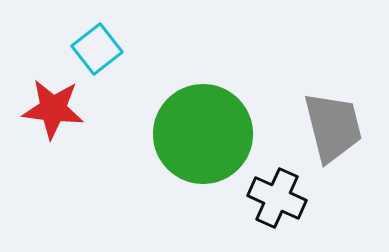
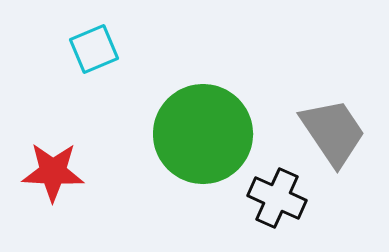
cyan square: moved 3 px left; rotated 15 degrees clockwise
red star: moved 63 px down; rotated 4 degrees counterclockwise
gray trapezoid: moved 5 px down; rotated 20 degrees counterclockwise
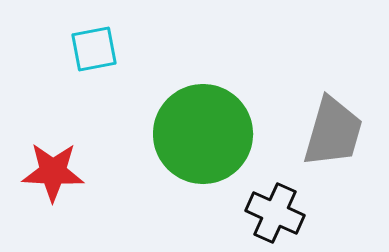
cyan square: rotated 12 degrees clockwise
gray trapezoid: rotated 50 degrees clockwise
black cross: moved 2 px left, 15 px down
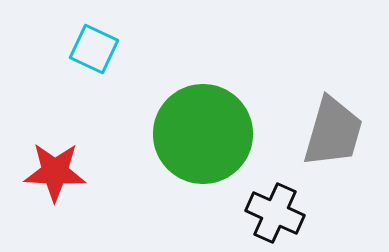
cyan square: rotated 36 degrees clockwise
red star: moved 2 px right
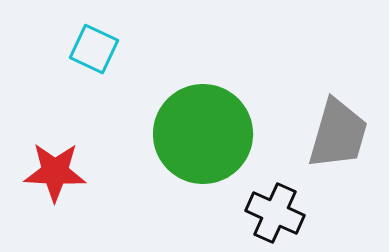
gray trapezoid: moved 5 px right, 2 px down
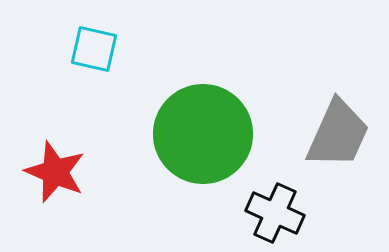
cyan square: rotated 12 degrees counterclockwise
gray trapezoid: rotated 8 degrees clockwise
red star: rotated 20 degrees clockwise
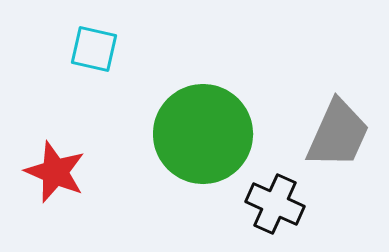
black cross: moved 9 px up
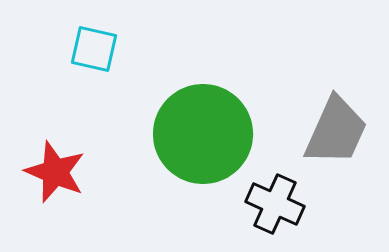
gray trapezoid: moved 2 px left, 3 px up
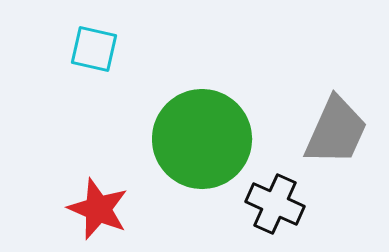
green circle: moved 1 px left, 5 px down
red star: moved 43 px right, 37 px down
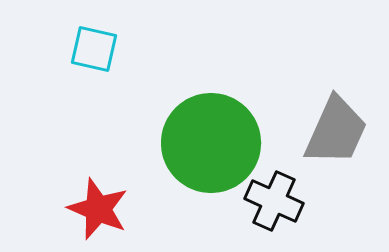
green circle: moved 9 px right, 4 px down
black cross: moved 1 px left, 3 px up
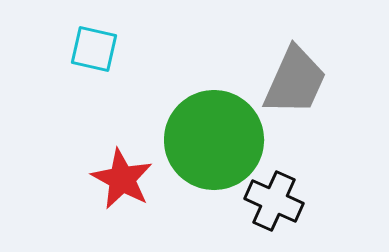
gray trapezoid: moved 41 px left, 50 px up
green circle: moved 3 px right, 3 px up
red star: moved 24 px right, 30 px up; rotated 6 degrees clockwise
